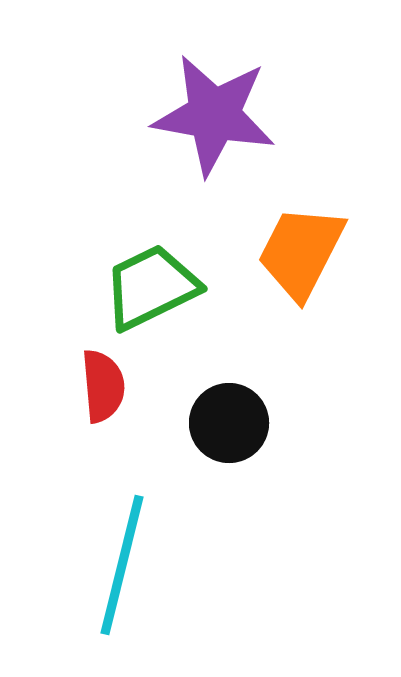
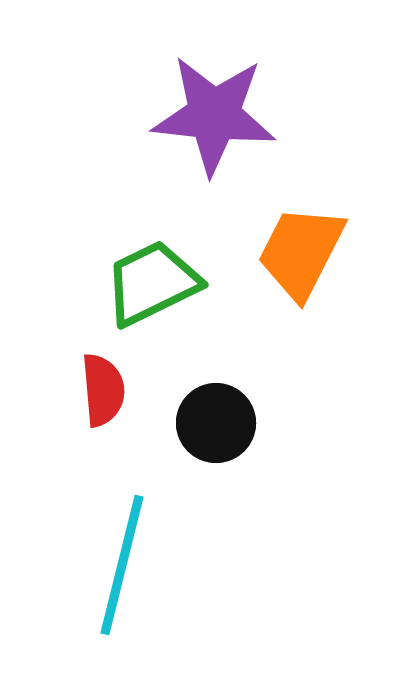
purple star: rotated 4 degrees counterclockwise
green trapezoid: moved 1 px right, 4 px up
red semicircle: moved 4 px down
black circle: moved 13 px left
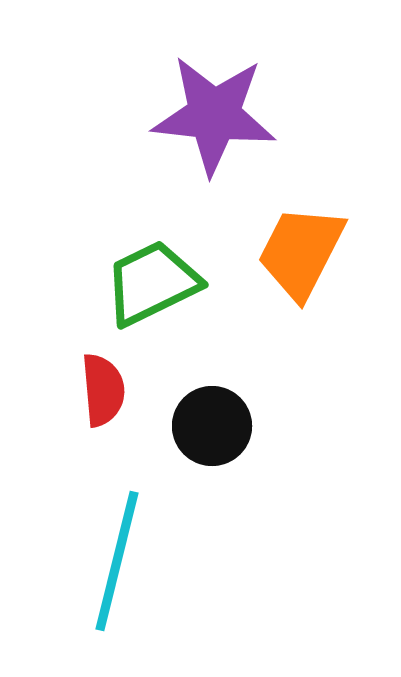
black circle: moved 4 px left, 3 px down
cyan line: moved 5 px left, 4 px up
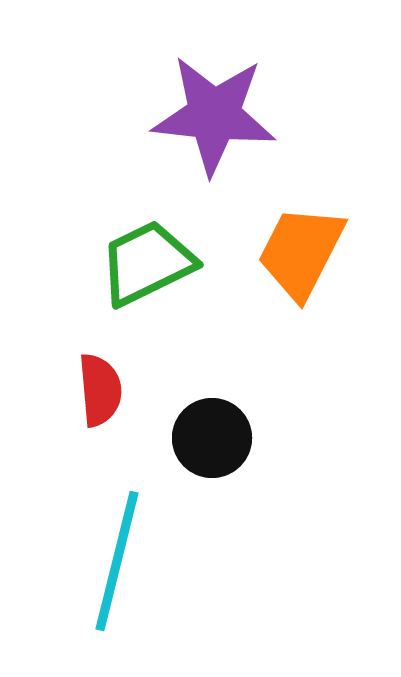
green trapezoid: moved 5 px left, 20 px up
red semicircle: moved 3 px left
black circle: moved 12 px down
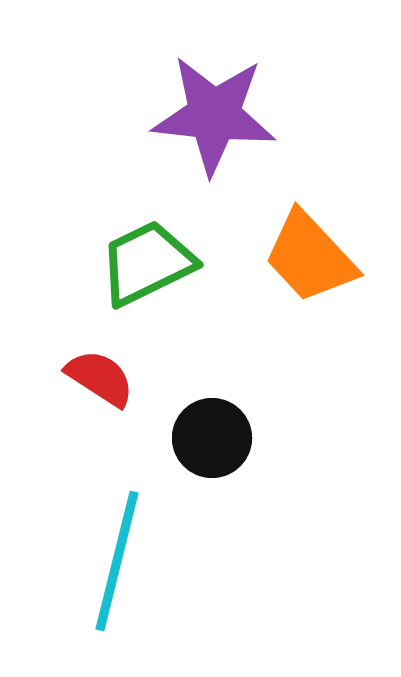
orange trapezoid: moved 9 px right, 5 px down; rotated 70 degrees counterclockwise
red semicircle: moved 12 px up; rotated 52 degrees counterclockwise
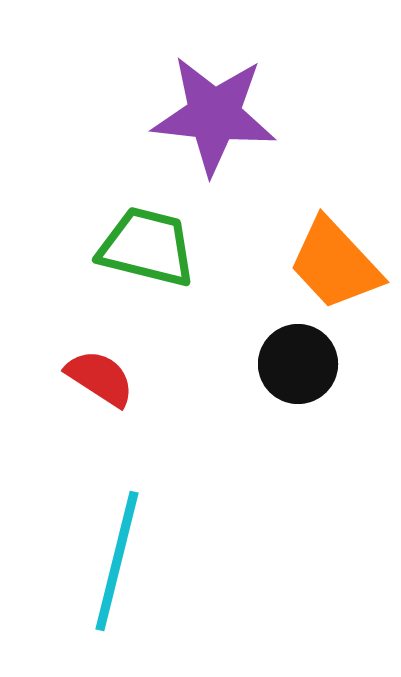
orange trapezoid: moved 25 px right, 7 px down
green trapezoid: moved 16 px up; rotated 40 degrees clockwise
black circle: moved 86 px right, 74 px up
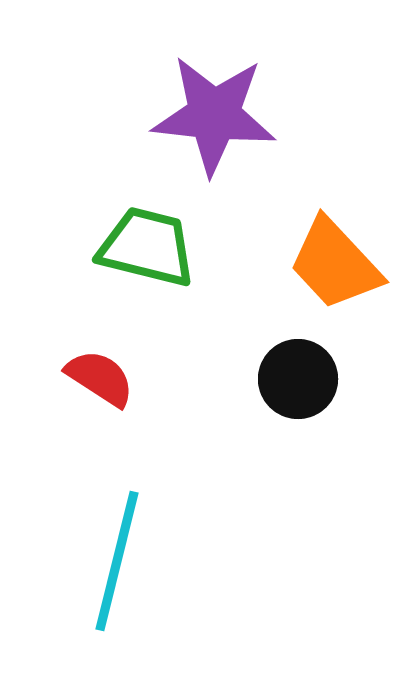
black circle: moved 15 px down
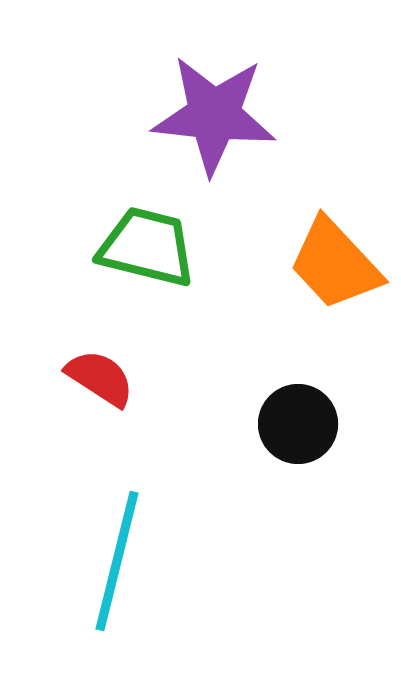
black circle: moved 45 px down
